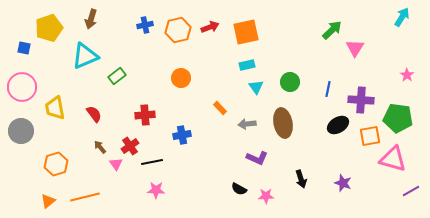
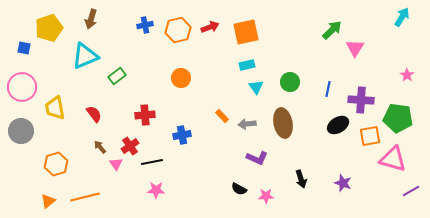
orange rectangle at (220, 108): moved 2 px right, 8 px down
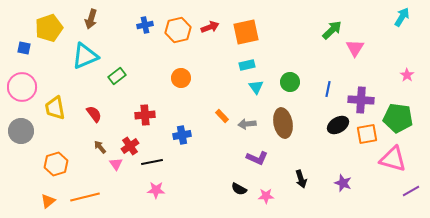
orange square at (370, 136): moved 3 px left, 2 px up
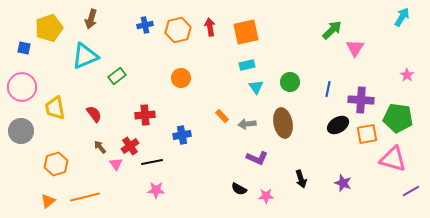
red arrow at (210, 27): rotated 78 degrees counterclockwise
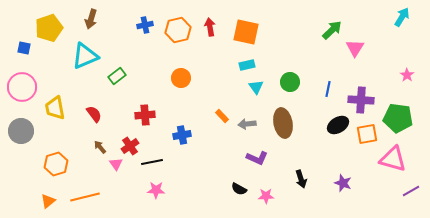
orange square at (246, 32): rotated 24 degrees clockwise
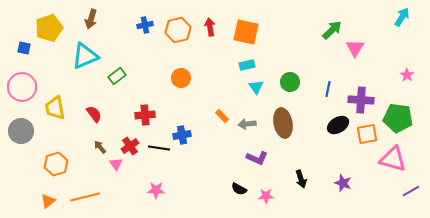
black line at (152, 162): moved 7 px right, 14 px up; rotated 20 degrees clockwise
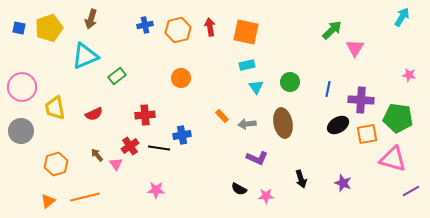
blue square at (24, 48): moved 5 px left, 20 px up
pink star at (407, 75): moved 2 px right; rotated 24 degrees counterclockwise
red semicircle at (94, 114): rotated 102 degrees clockwise
brown arrow at (100, 147): moved 3 px left, 8 px down
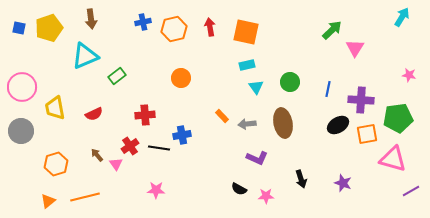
brown arrow at (91, 19): rotated 24 degrees counterclockwise
blue cross at (145, 25): moved 2 px left, 3 px up
orange hexagon at (178, 30): moved 4 px left, 1 px up
green pentagon at (398, 118): rotated 16 degrees counterclockwise
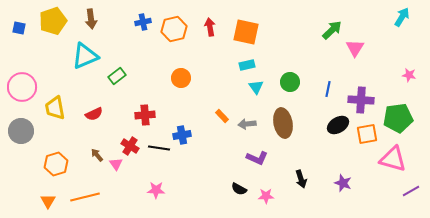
yellow pentagon at (49, 28): moved 4 px right, 7 px up
red cross at (130, 146): rotated 24 degrees counterclockwise
orange triangle at (48, 201): rotated 21 degrees counterclockwise
